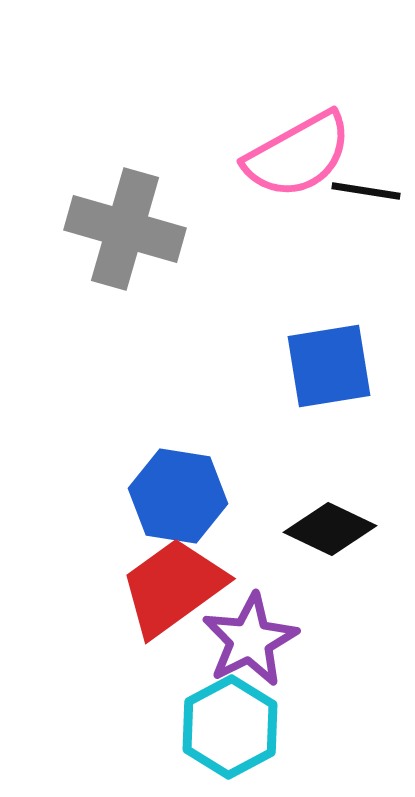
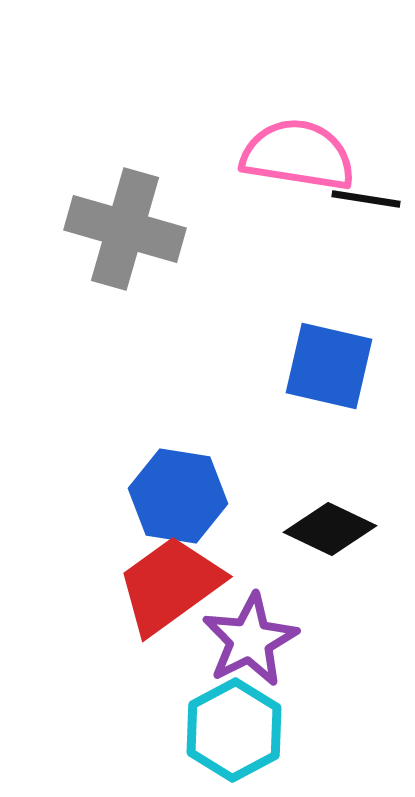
pink semicircle: rotated 142 degrees counterclockwise
black line: moved 8 px down
blue square: rotated 22 degrees clockwise
red trapezoid: moved 3 px left, 2 px up
cyan hexagon: moved 4 px right, 3 px down
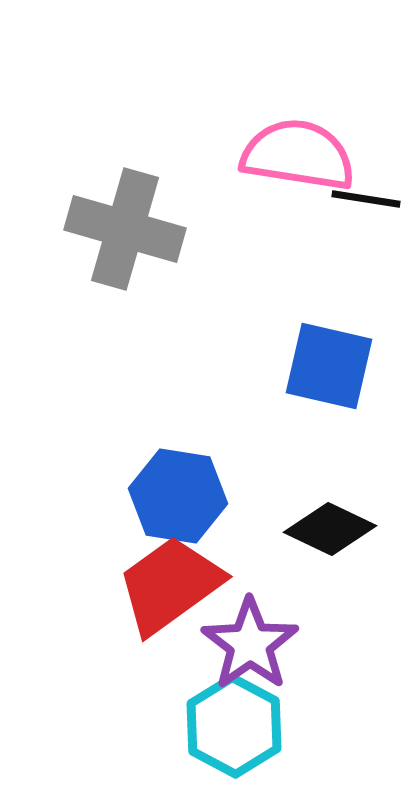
purple star: moved 4 px down; rotated 8 degrees counterclockwise
cyan hexagon: moved 4 px up; rotated 4 degrees counterclockwise
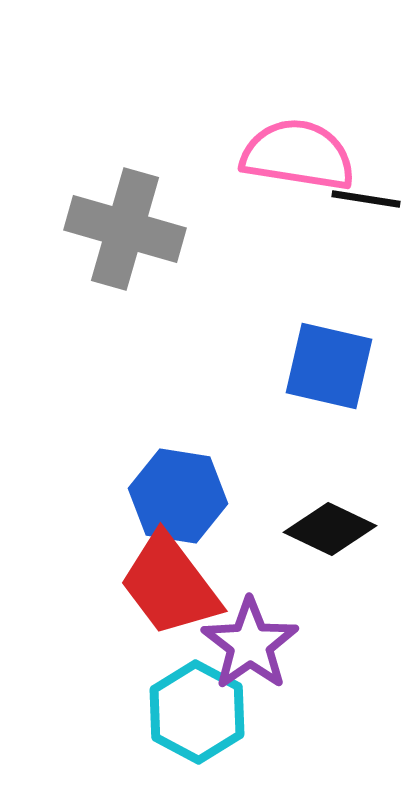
red trapezoid: rotated 91 degrees counterclockwise
cyan hexagon: moved 37 px left, 14 px up
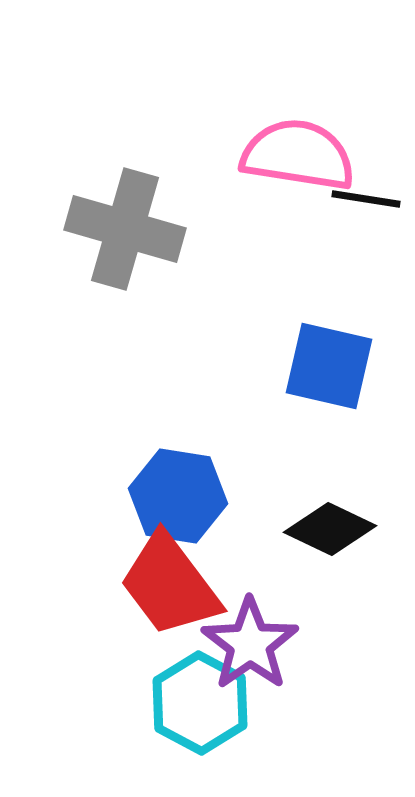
cyan hexagon: moved 3 px right, 9 px up
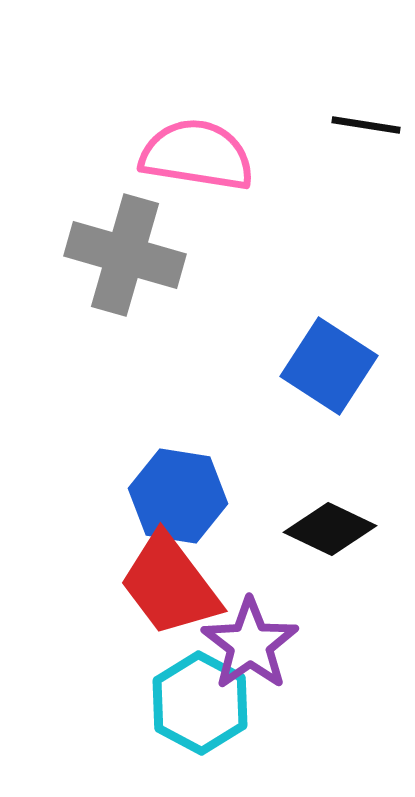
pink semicircle: moved 101 px left
black line: moved 74 px up
gray cross: moved 26 px down
blue square: rotated 20 degrees clockwise
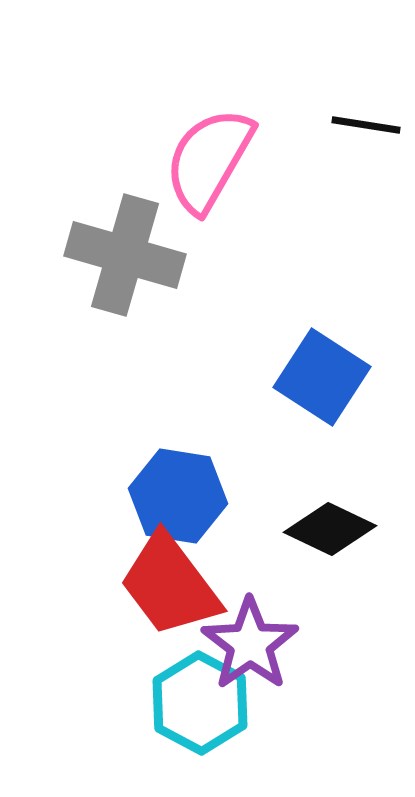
pink semicircle: moved 12 px right, 5 px down; rotated 69 degrees counterclockwise
blue square: moved 7 px left, 11 px down
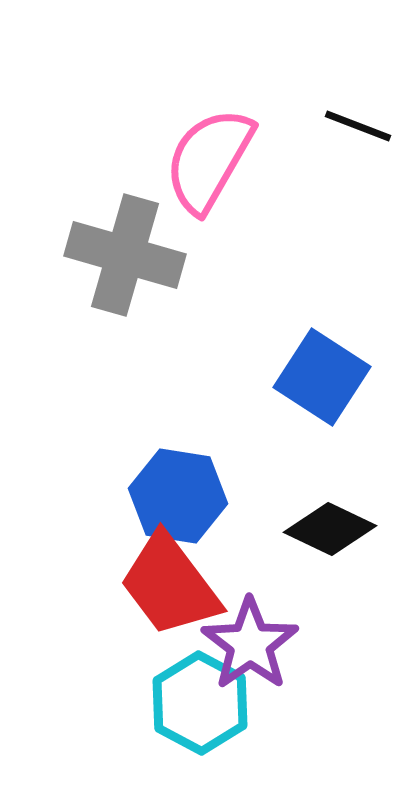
black line: moved 8 px left, 1 px down; rotated 12 degrees clockwise
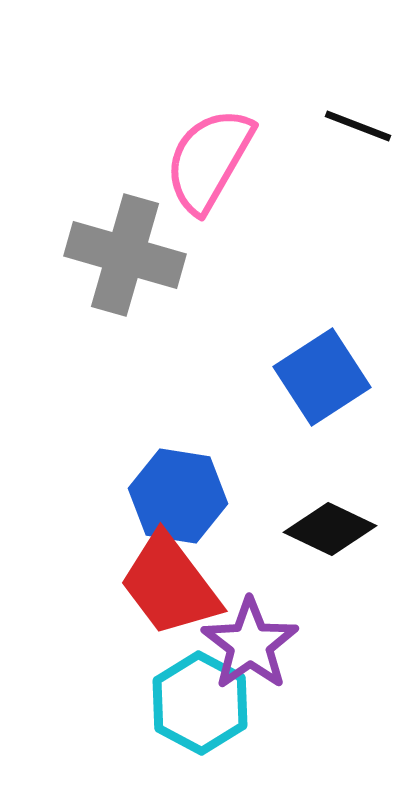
blue square: rotated 24 degrees clockwise
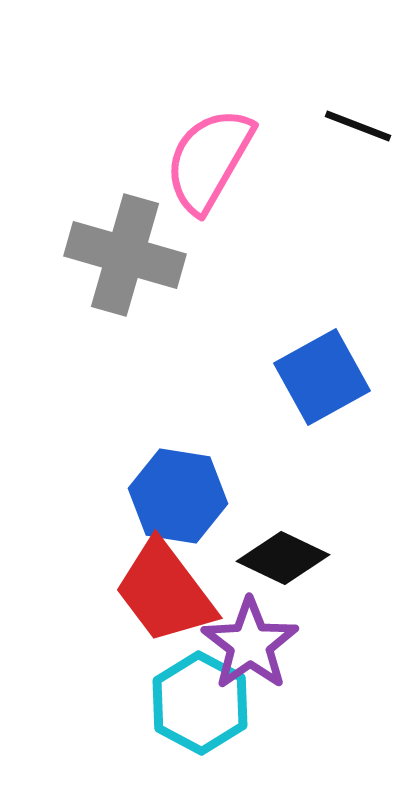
blue square: rotated 4 degrees clockwise
black diamond: moved 47 px left, 29 px down
red trapezoid: moved 5 px left, 7 px down
